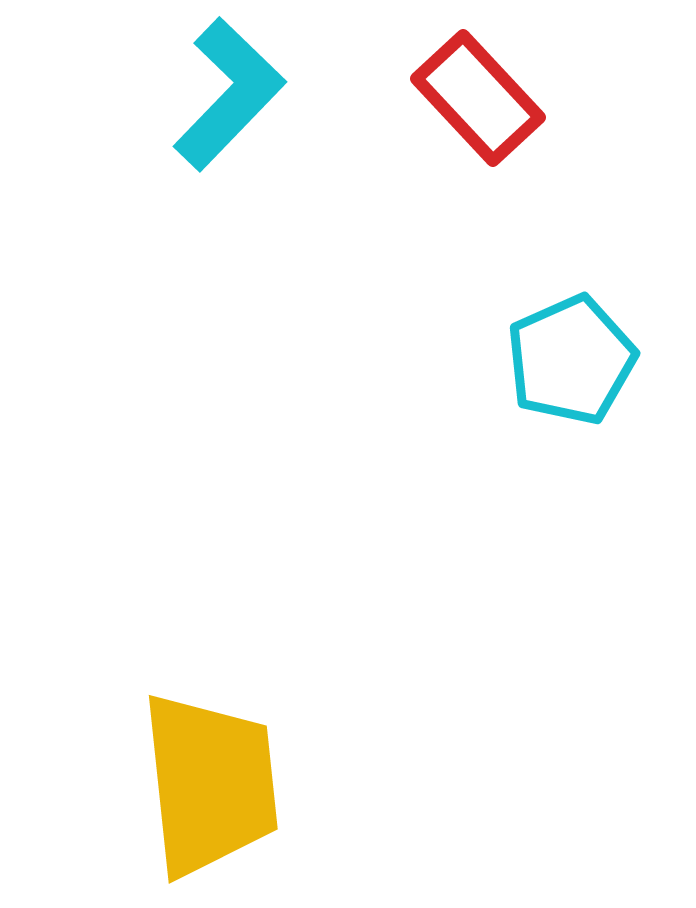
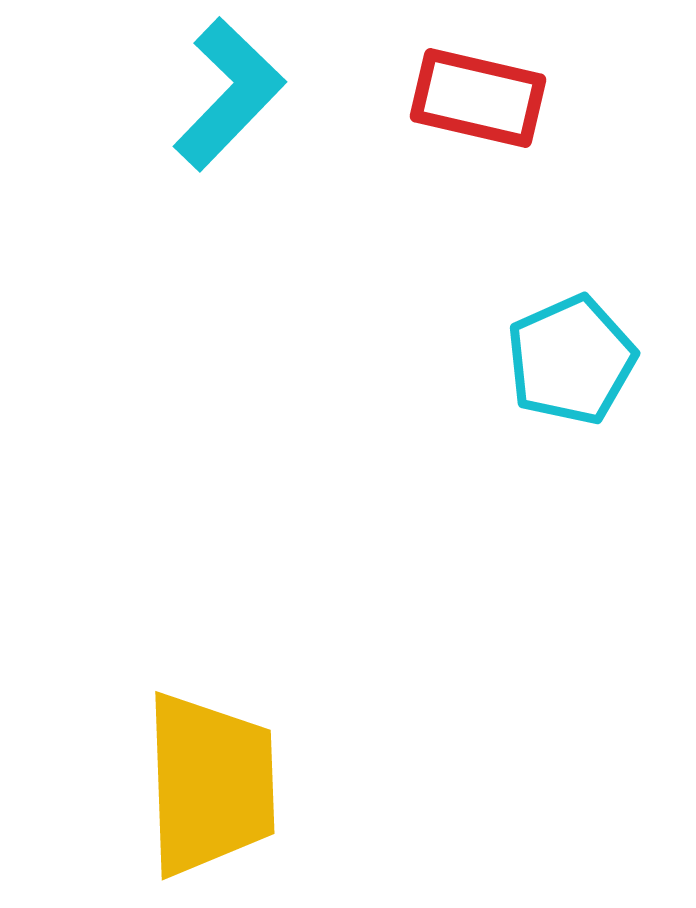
red rectangle: rotated 34 degrees counterclockwise
yellow trapezoid: rotated 4 degrees clockwise
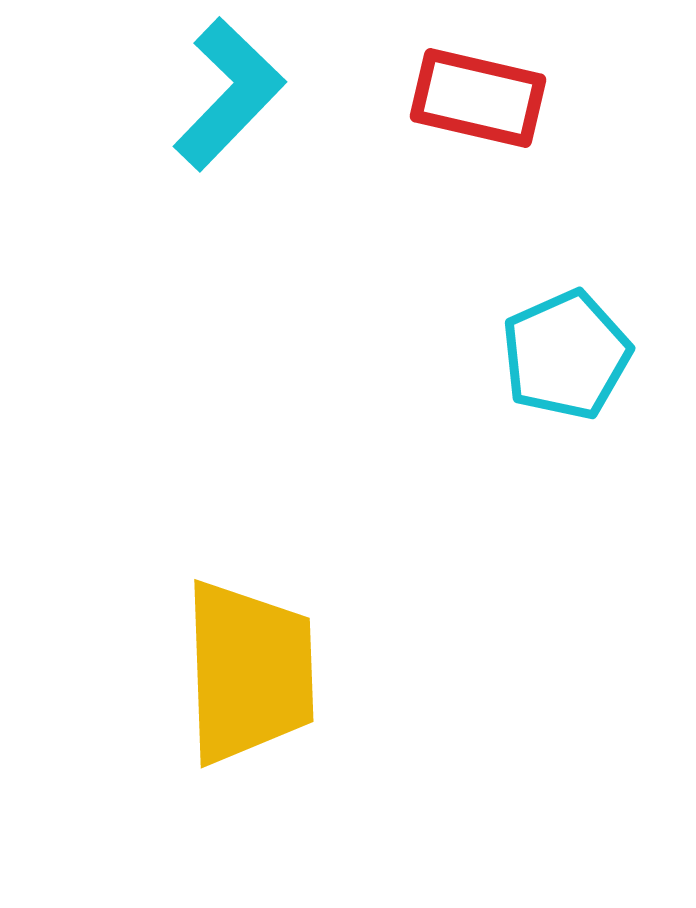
cyan pentagon: moved 5 px left, 5 px up
yellow trapezoid: moved 39 px right, 112 px up
